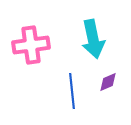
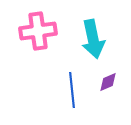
pink cross: moved 7 px right, 14 px up
blue line: moved 1 px up
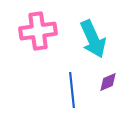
cyan arrow: rotated 12 degrees counterclockwise
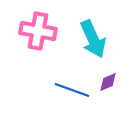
pink cross: rotated 18 degrees clockwise
blue line: rotated 64 degrees counterclockwise
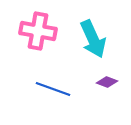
purple diamond: moved 1 px left; rotated 45 degrees clockwise
blue line: moved 19 px left, 1 px up
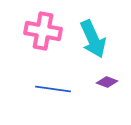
pink cross: moved 5 px right
blue line: rotated 12 degrees counterclockwise
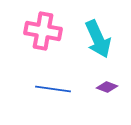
cyan arrow: moved 5 px right
purple diamond: moved 5 px down
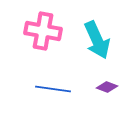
cyan arrow: moved 1 px left, 1 px down
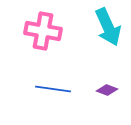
cyan arrow: moved 11 px right, 13 px up
purple diamond: moved 3 px down
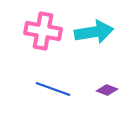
cyan arrow: moved 14 px left, 5 px down; rotated 75 degrees counterclockwise
blue line: rotated 12 degrees clockwise
